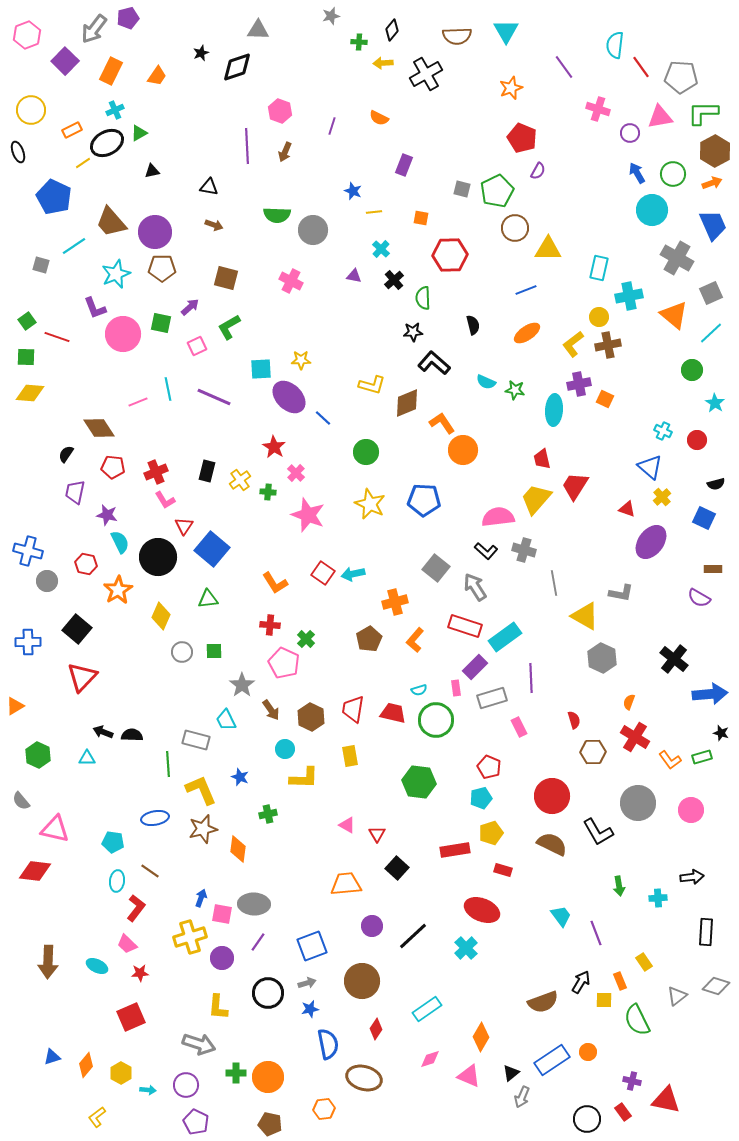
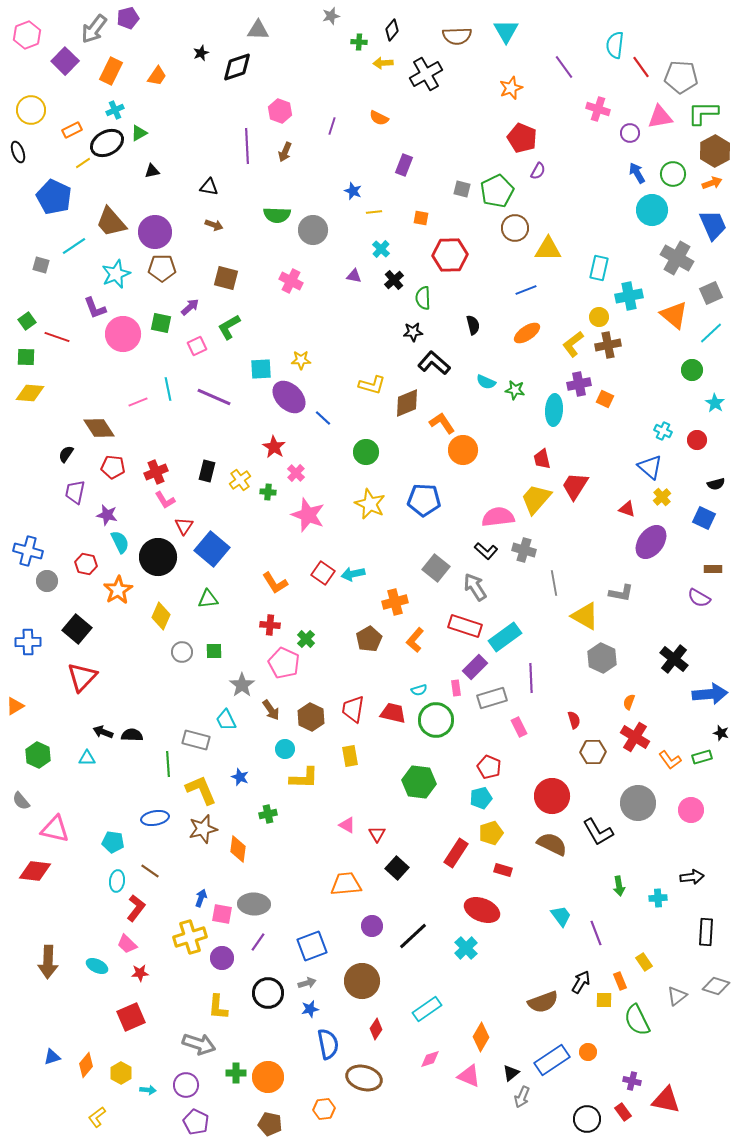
red rectangle at (455, 850): moved 1 px right, 3 px down; rotated 48 degrees counterclockwise
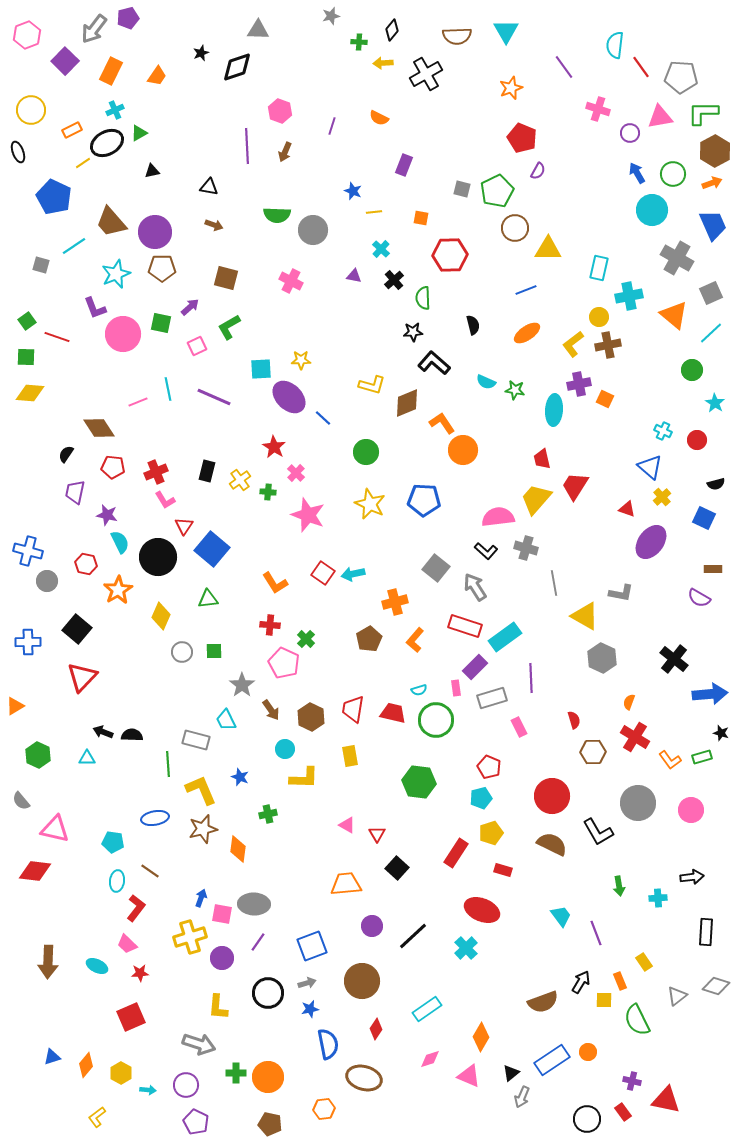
gray cross at (524, 550): moved 2 px right, 2 px up
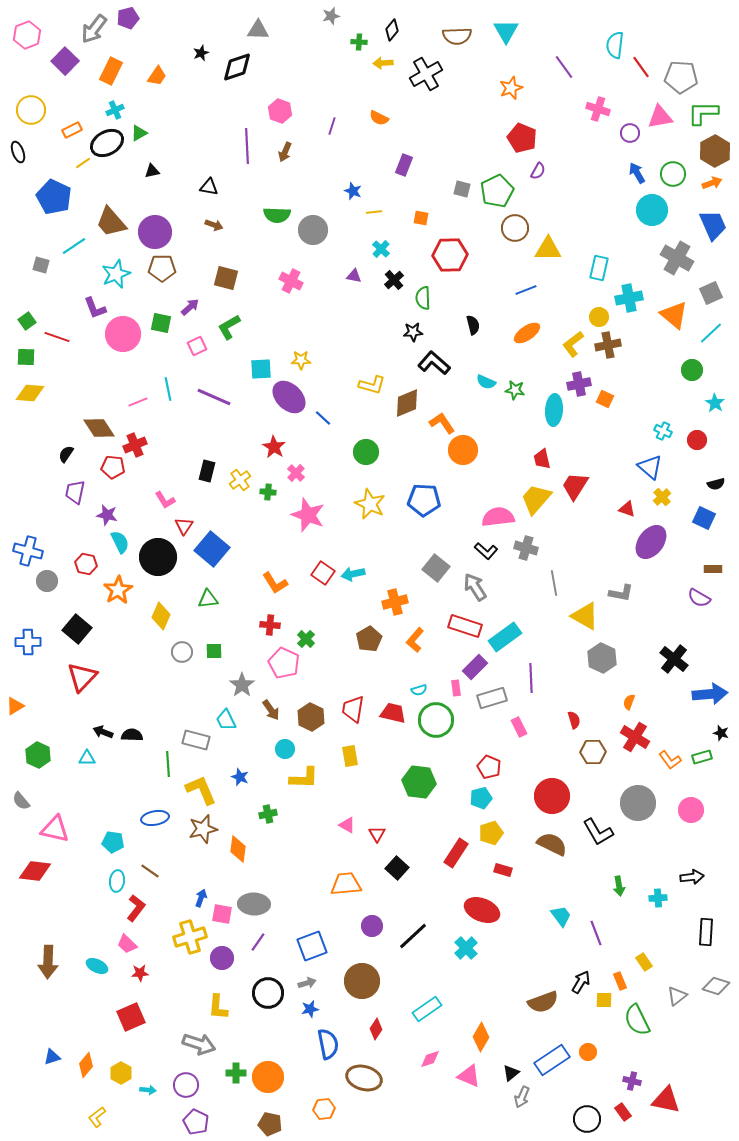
cyan cross at (629, 296): moved 2 px down
red cross at (156, 472): moved 21 px left, 27 px up
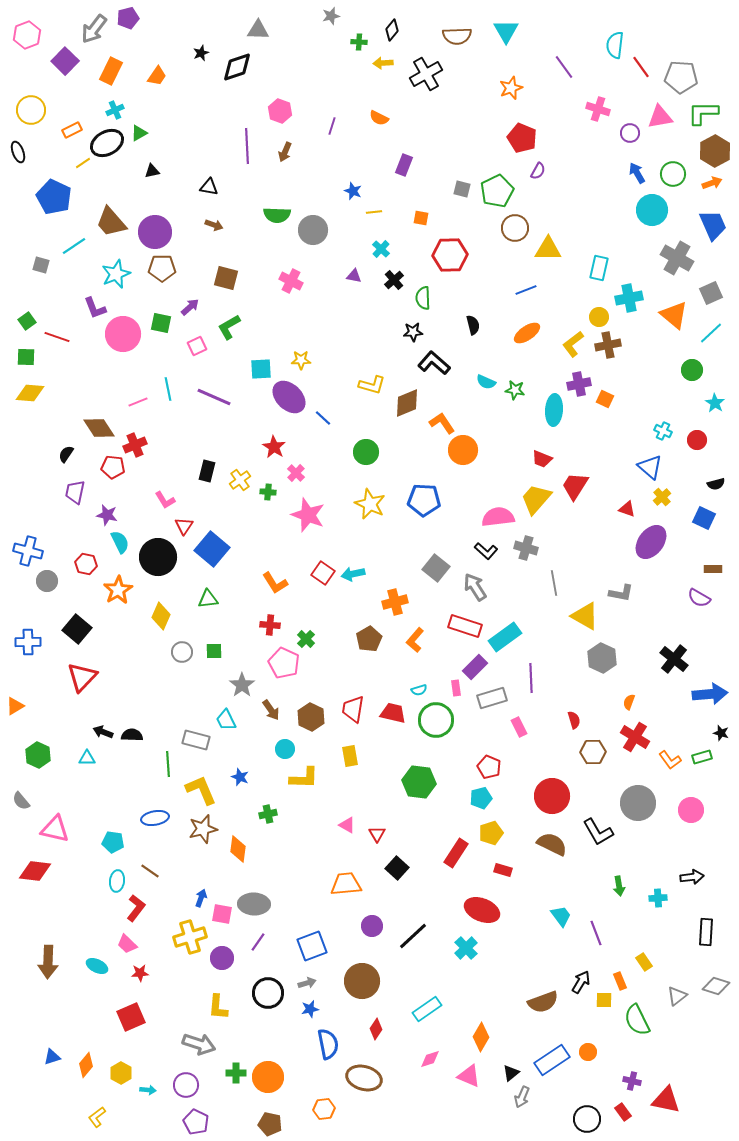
red trapezoid at (542, 459): rotated 55 degrees counterclockwise
